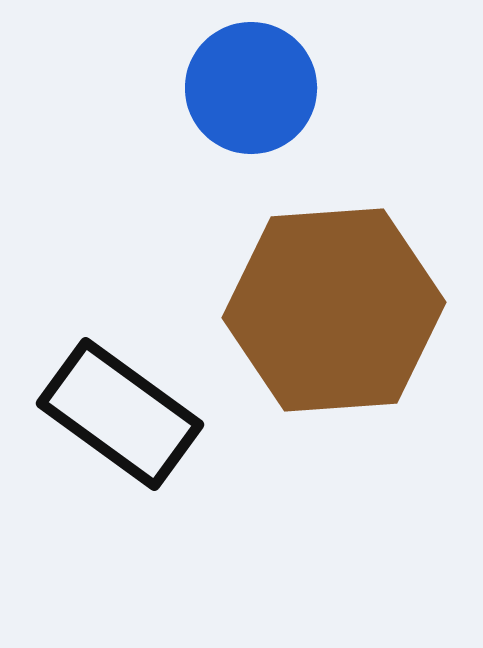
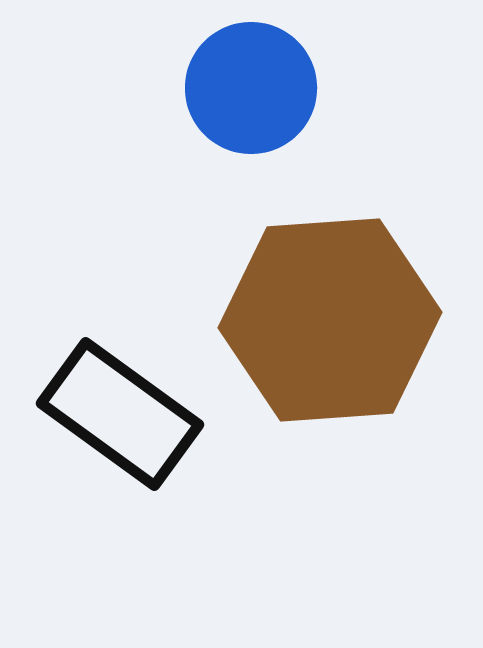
brown hexagon: moved 4 px left, 10 px down
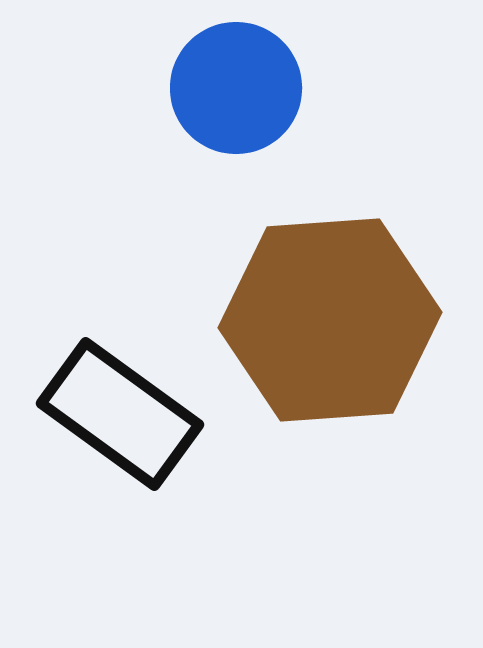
blue circle: moved 15 px left
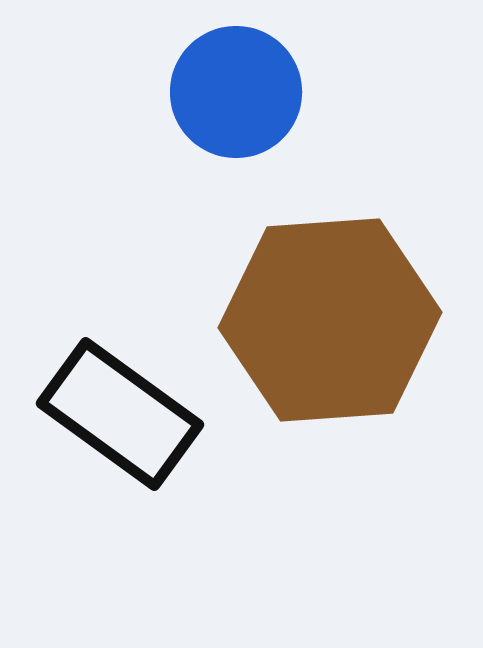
blue circle: moved 4 px down
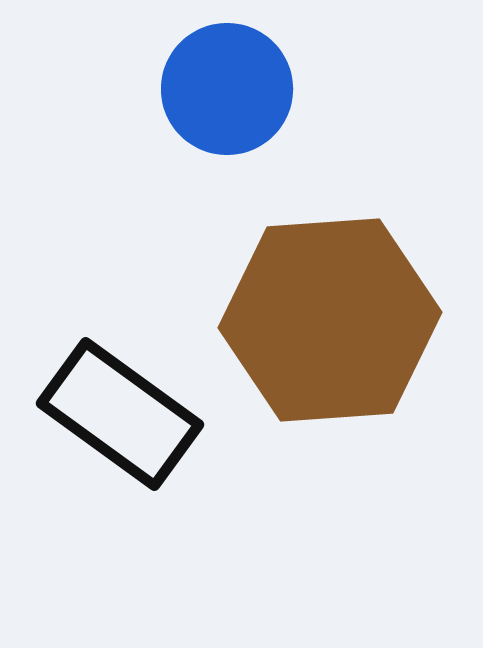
blue circle: moved 9 px left, 3 px up
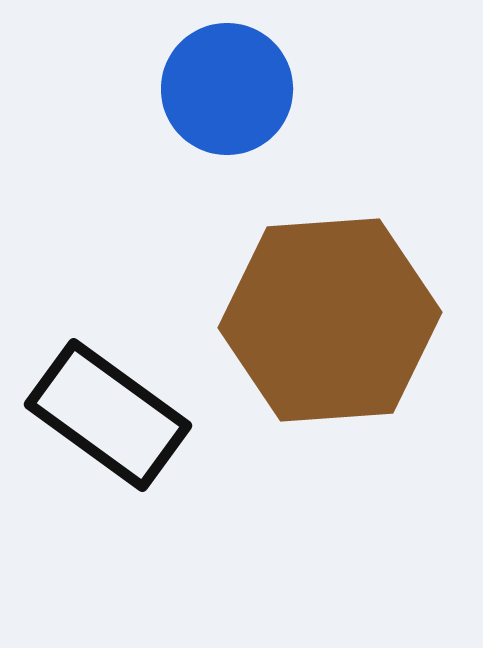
black rectangle: moved 12 px left, 1 px down
